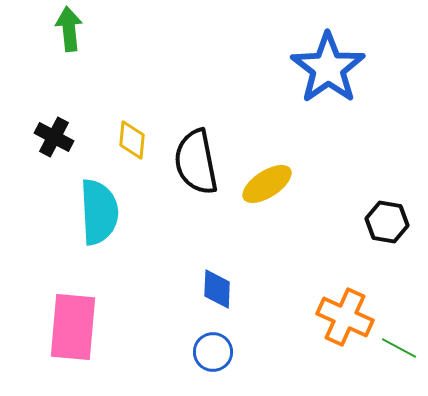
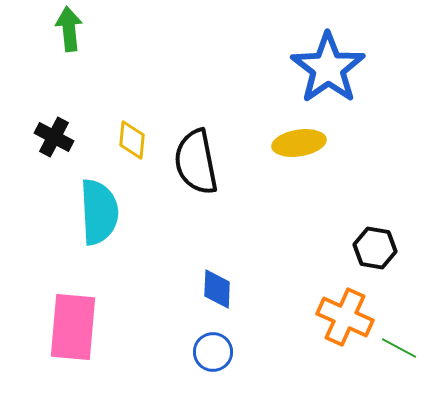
yellow ellipse: moved 32 px right, 41 px up; rotated 24 degrees clockwise
black hexagon: moved 12 px left, 26 px down
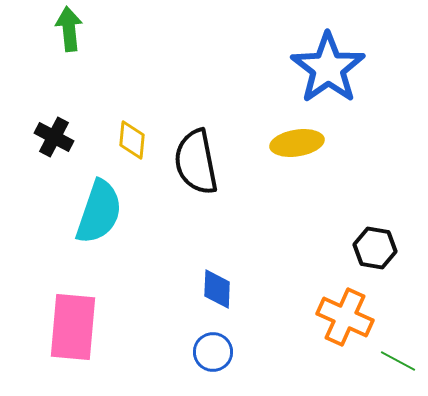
yellow ellipse: moved 2 px left
cyan semicircle: rotated 22 degrees clockwise
green line: moved 1 px left, 13 px down
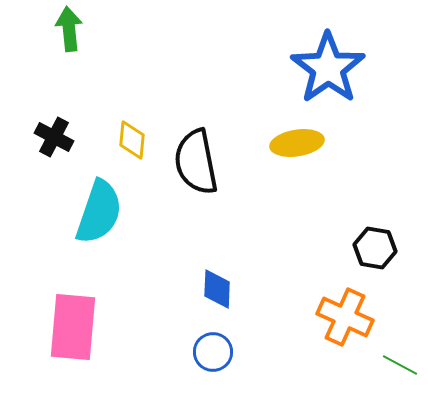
green line: moved 2 px right, 4 px down
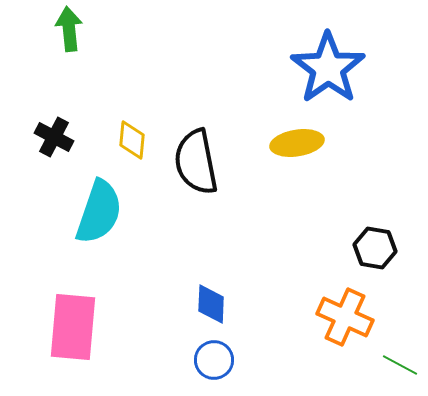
blue diamond: moved 6 px left, 15 px down
blue circle: moved 1 px right, 8 px down
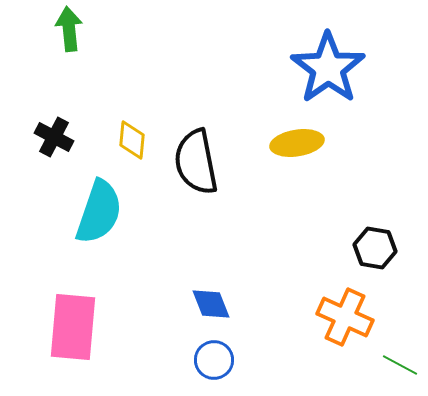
blue diamond: rotated 24 degrees counterclockwise
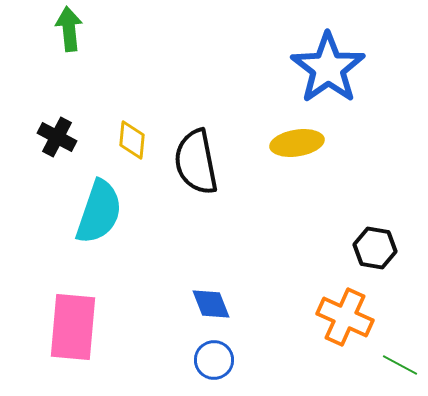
black cross: moved 3 px right
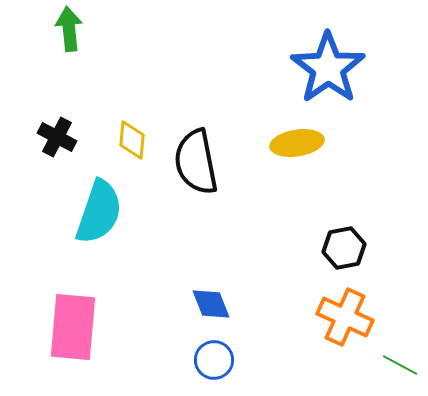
black hexagon: moved 31 px left; rotated 21 degrees counterclockwise
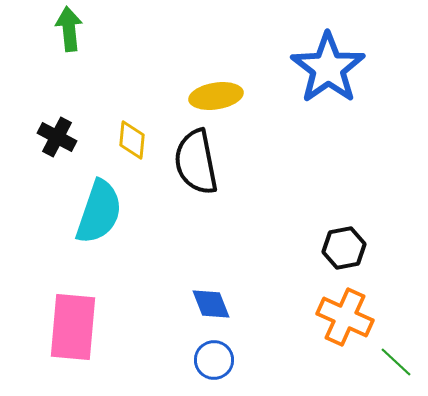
yellow ellipse: moved 81 px left, 47 px up
green line: moved 4 px left, 3 px up; rotated 15 degrees clockwise
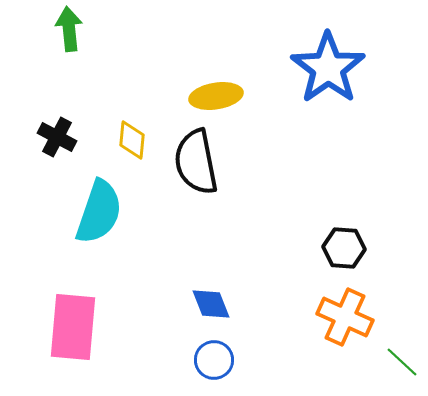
black hexagon: rotated 15 degrees clockwise
green line: moved 6 px right
